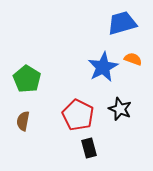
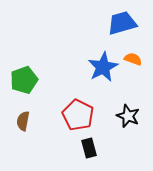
green pentagon: moved 3 px left, 1 px down; rotated 20 degrees clockwise
black star: moved 8 px right, 7 px down
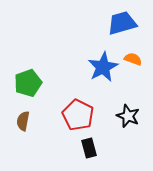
green pentagon: moved 4 px right, 3 px down
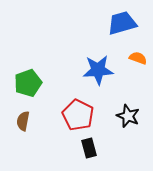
orange semicircle: moved 5 px right, 1 px up
blue star: moved 5 px left, 3 px down; rotated 24 degrees clockwise
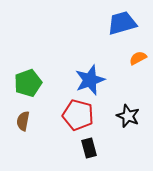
orange semicircle: rotated 48 degrees counterclockwise
blue star: moved 8 px left, 10 px down; rotated 16 degrees counterclockwise
red pentagon: rotated 12 degrees counterclockwise
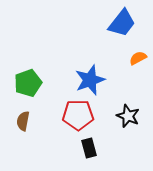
blue trapezoid: rotated 144 degrees clockwise
red pentagon: rotated 16 degrees counterclockwise
